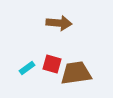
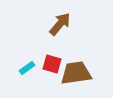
brown arrow: moved 1 px right, 1 px down; rotated 55 degrees counterclockwise
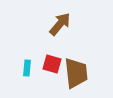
cyan rectangle: rotated 49 degrees counterclockwise
brown trapezoid: rotated 92 degrees clockwise
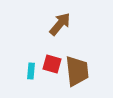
cyan rectangle: moved 4 px right, 3 px down
brown trapezoid: moved 1 px right, 2 px up
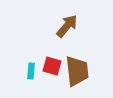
brown arrow: moved 7 px right, 2 px down
red square: moved 2 px down
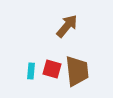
red square: moved 3 px down
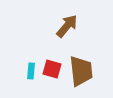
brown trapezoid: moved 4 px right
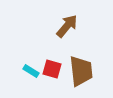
cyan rectangle: rotated 63 degrees counterclockwise
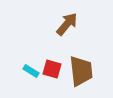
brown arrow: moved 2 px up
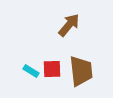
brown arrow: moved 2 px right, 1 px down
red square: rotated 18 degrees counterclockwise
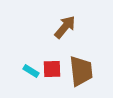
brown arrow: moved 4 px left, 2 px down
